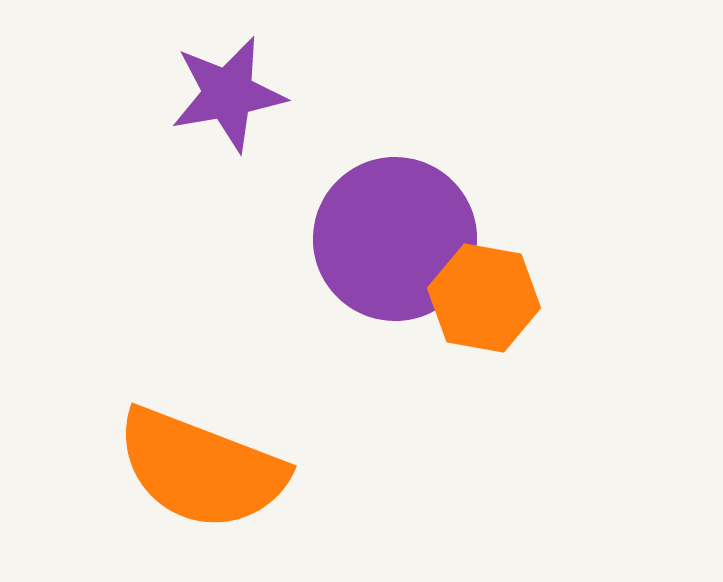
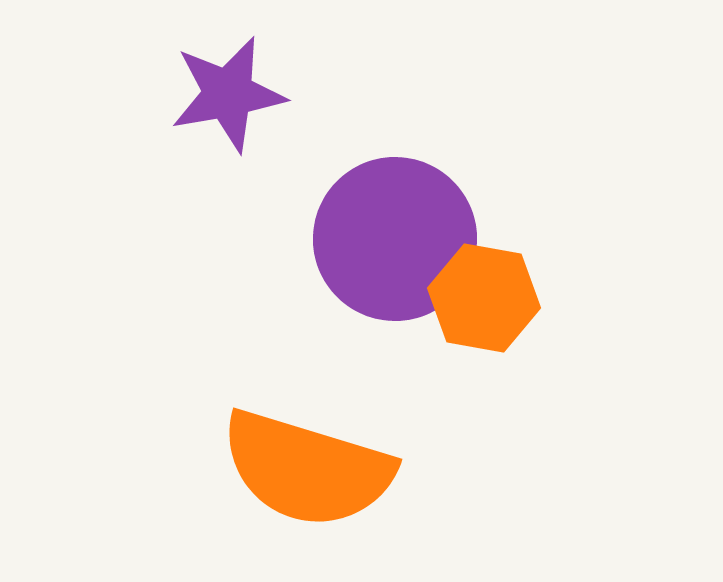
orange semicircle: moved 106 px right; rotated 4 degrees counterclockwise
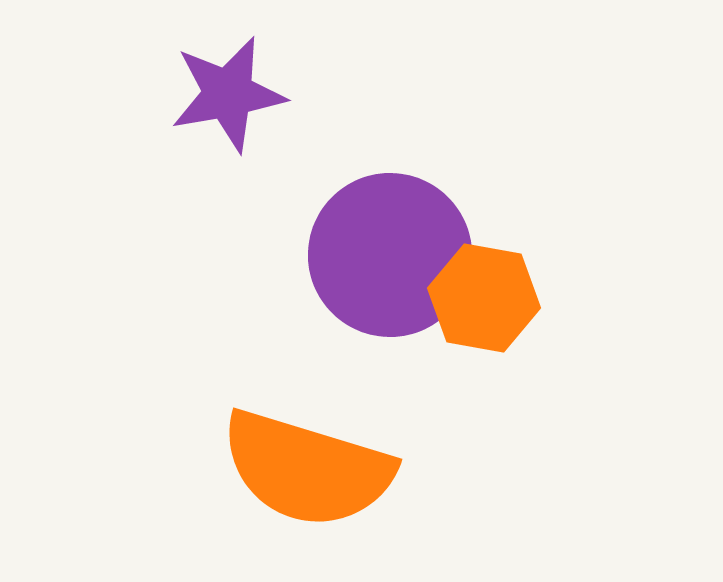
purple circle: moved 5 px left, 16 px down
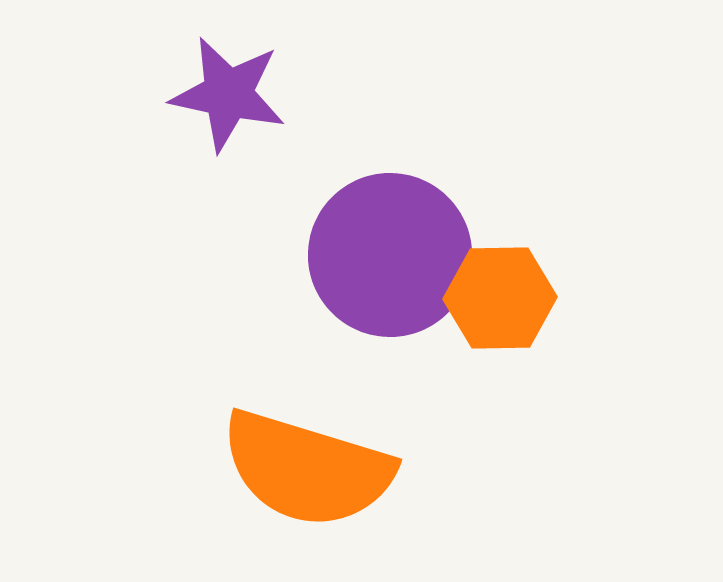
purple star: rotated 22 degrees clockwise
orange hexagon: moved 16 px right; rotated 11 degrees counterclockwise
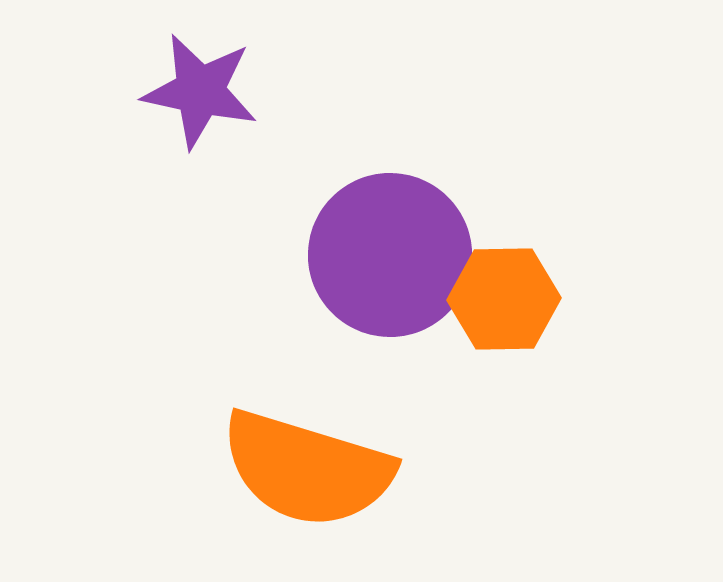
purple star: moved 28 px left, 3 px up
orange hexagon: moved 4 px right, 1 px down
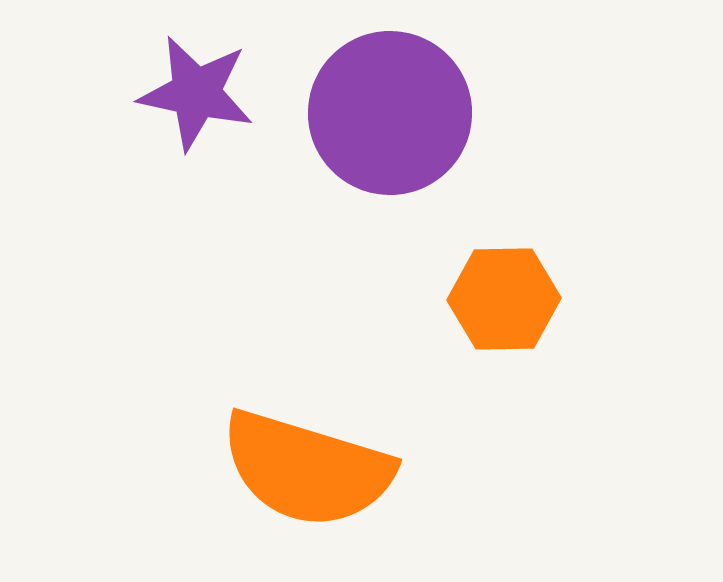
purple star: moved 4 px left, 2 px down
purple circle: moved 142 px up
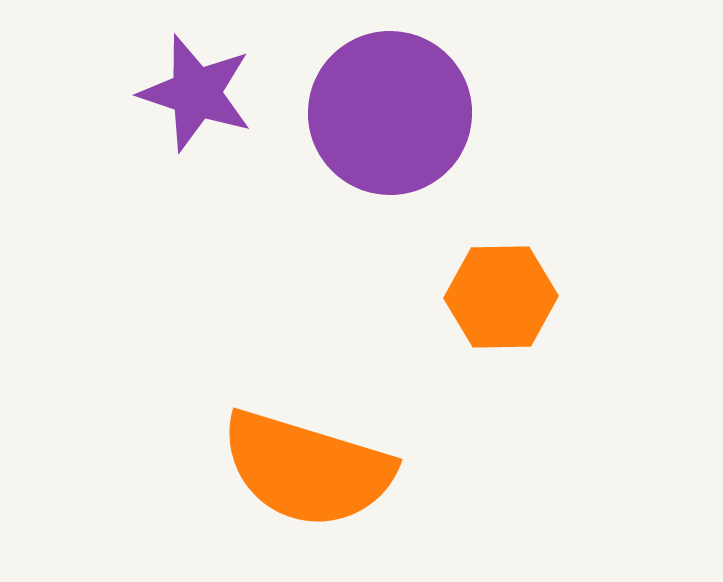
purple star: rotated 6 degrees clockwise
orange hexagon: moved 3 px left, 2 px up
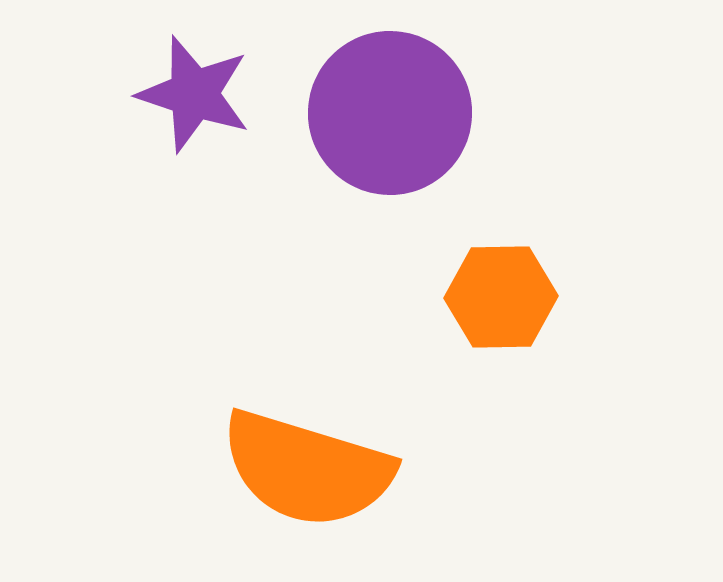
purple star: moved 2 px left, 1 px down
